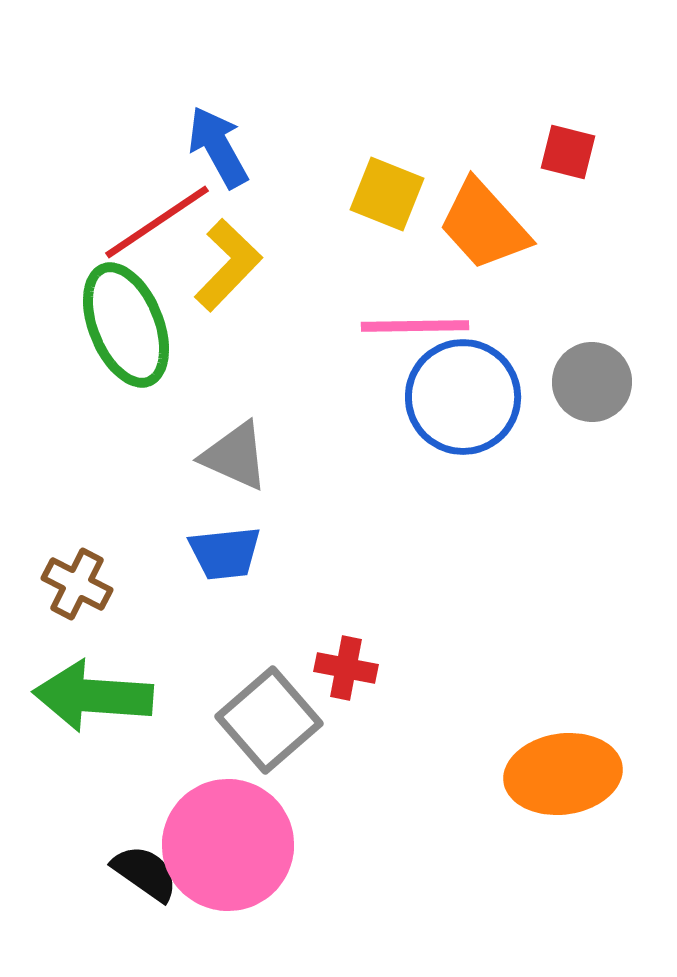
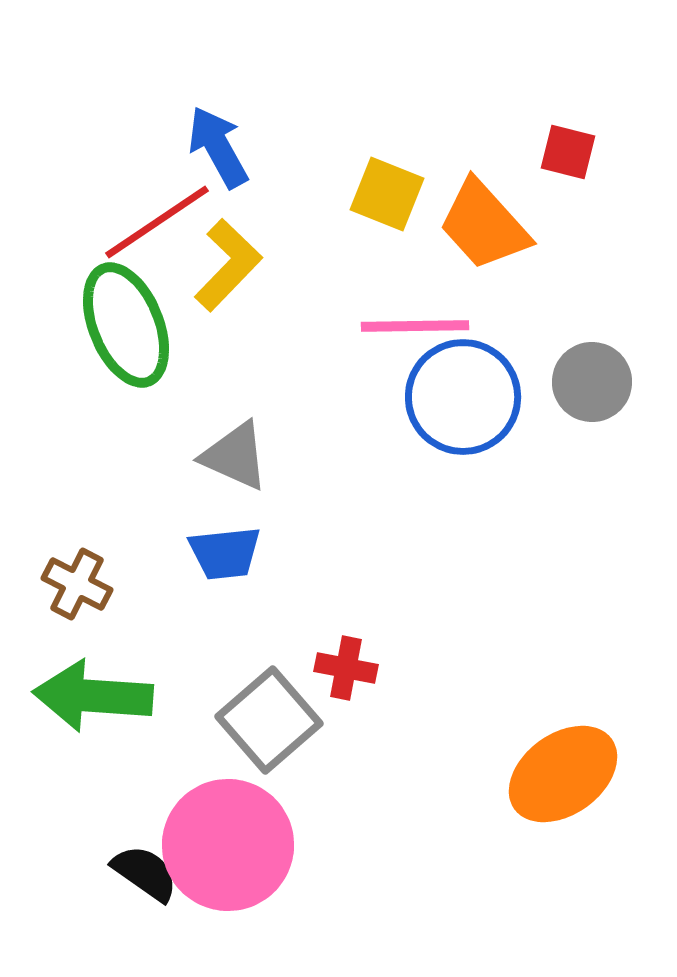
orange ellipse: rotated 28 degrees counterclockwise
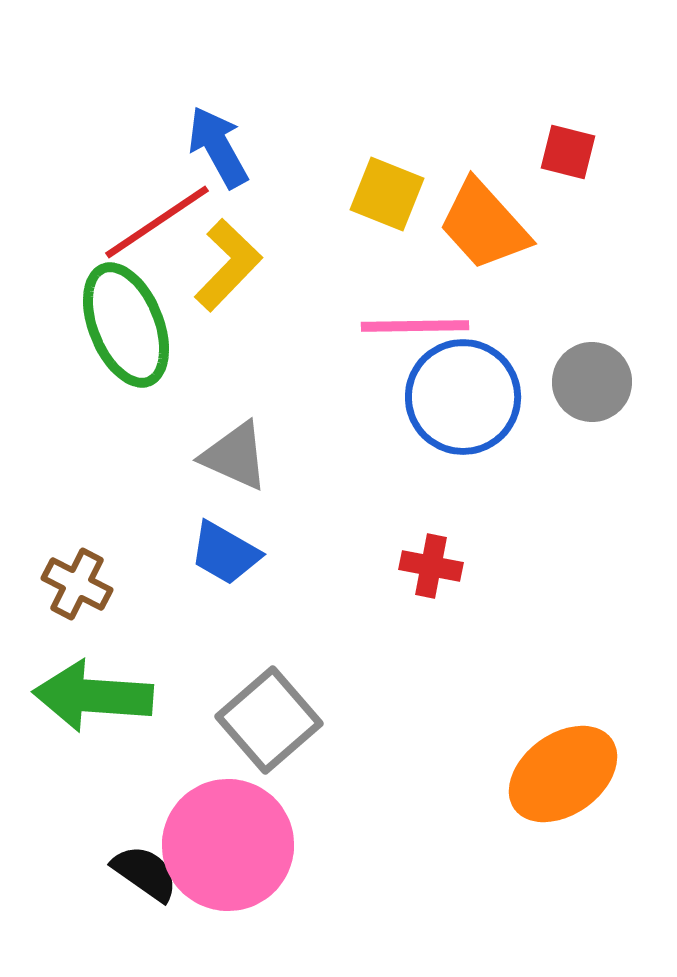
blue trapezoid: rotated 36 degrees clockwise
red cross: moved 85 px right, 102 px up
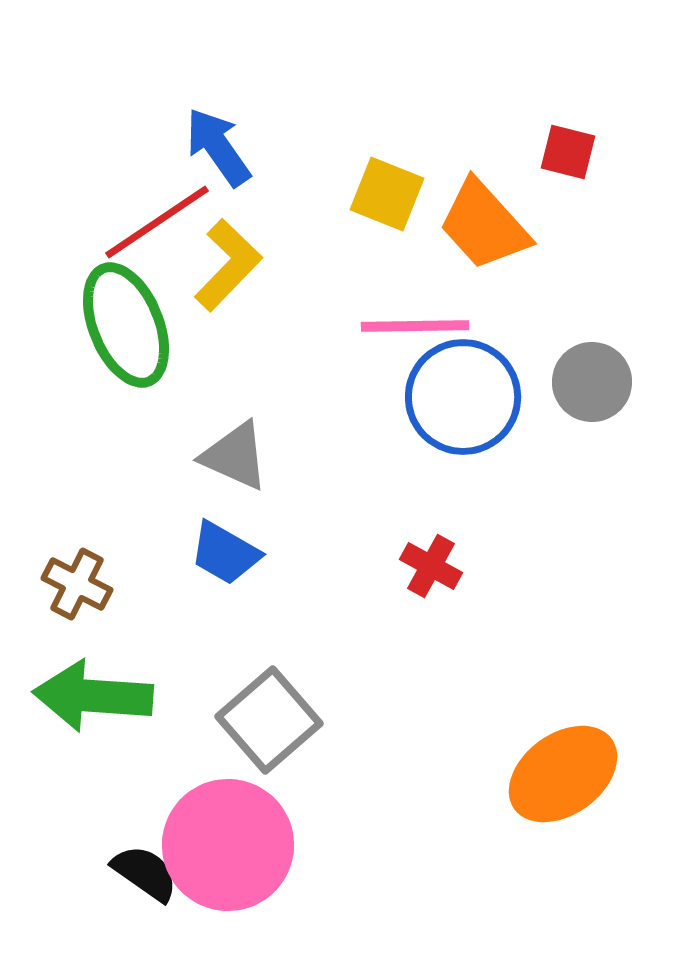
blue arrow: rotated 6 degrees counterclockwise
red cross: rotated 18 degrees clockwise
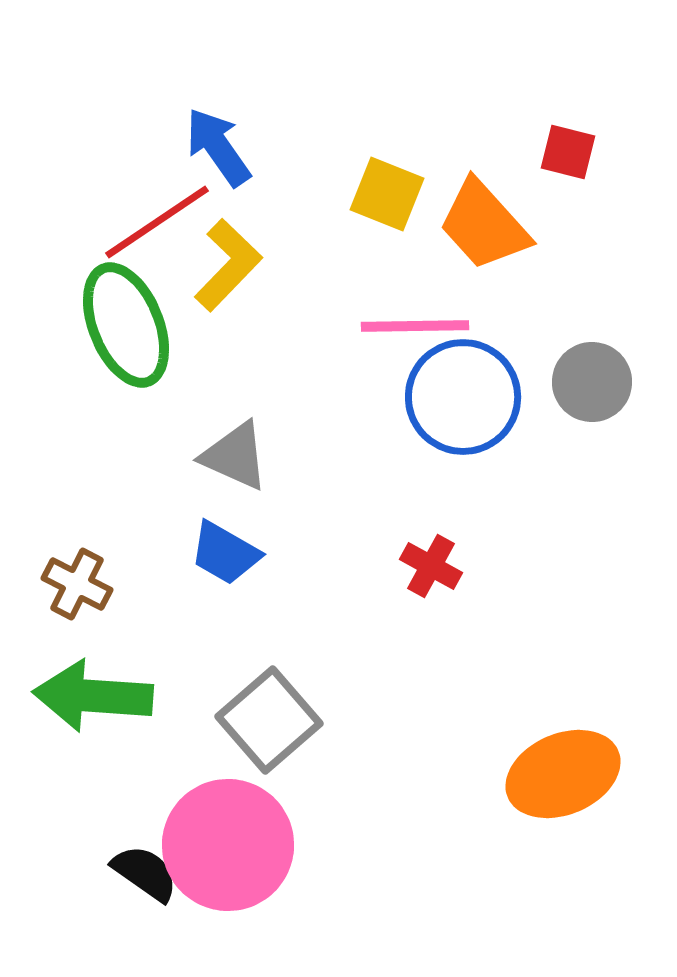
orange ellipse: rotated 13 degrees clockwise
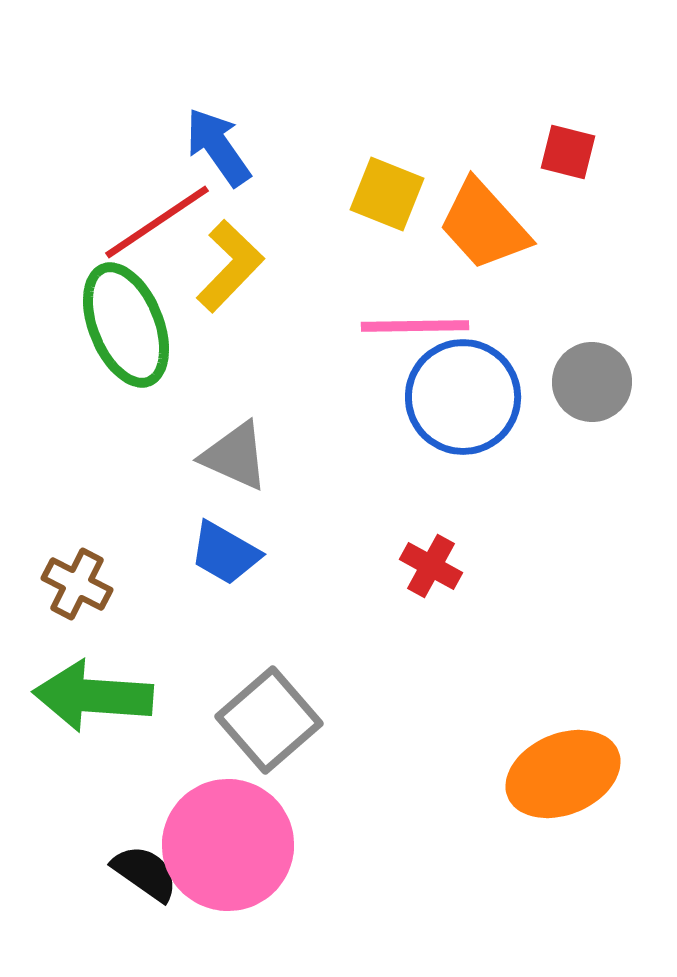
yellow L-shape: moved 2 px right, 1 px down
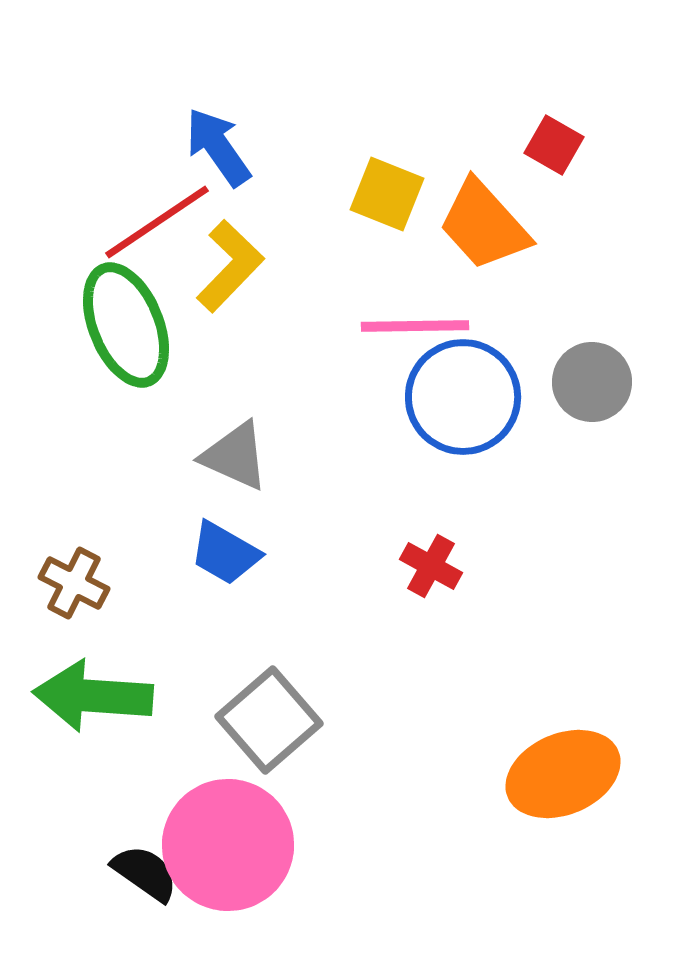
red square: moved 14 px left, 7 px up; rotated 16 degrees clockwise
brown cross: moved 3 px left, 1 px up
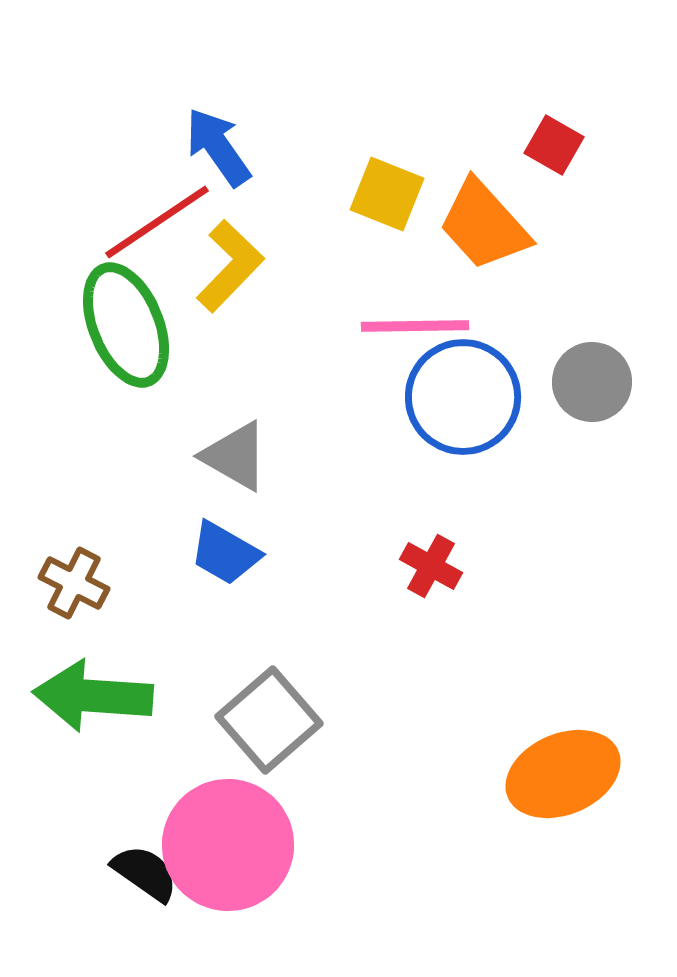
gray triangle: rotated 6 degrees clockwise
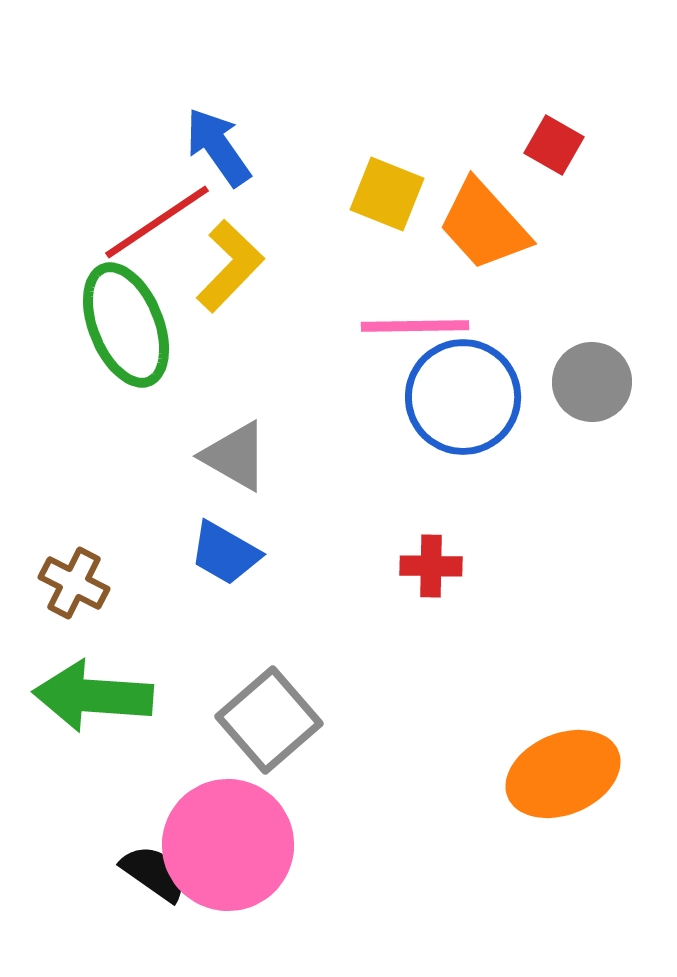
red cross: rotated 28 degrees counterclockwise
black semicircle: moved 9 px right
